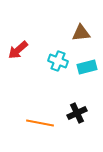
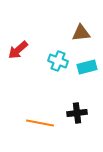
black cross: rotated 18 degrees clockwise
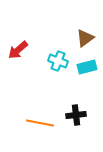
brown triangle: moved 4 px right, 5 px down; rotated 30 degrees counterclockwise
black cross: moved 1 px left, 2 px down
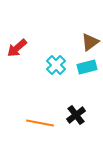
brown triangle: moved 5 px right, 4 px down
red arrow: moved 1 px left, 2 px up
cyan cross: moved 2 px left, 4 px down; rotated 24 degrees clockwise
black cross: rotated 30 degrees counterclockwise
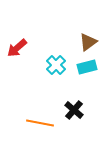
brown triangle: moved 2 px left
black cross: moved 2 px left, 5 px up; rotated 12 degrees counterclockwise
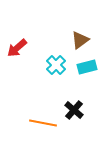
brown triangle: moved 8 px left, 2 px up
orange line: moved 3 px right
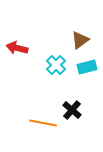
red arrow: rotated 55 degrees clockwise
black cross: moved 2 px left
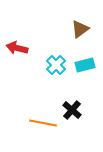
brown triangle: moved 11 px up
cyan rectangle: moved 2 px left, 2 px up
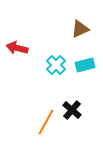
brown triangle: rotated 12 degrees clockwise
orange line: moved 3 px right, 1 px up; rotated 72 degrees counterclockwise
